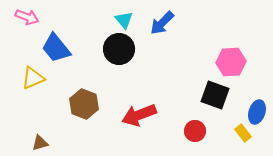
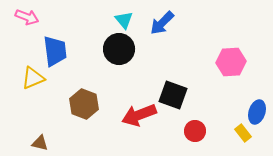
blue trapezoid: moved 1 px left, 3 px down; rotated 148 degrees counterclockwise
black square: moved 42 px left
brown triangle: rotated 30 degrees clockwise
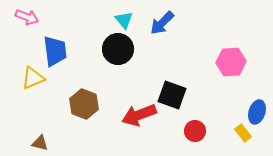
black circle: moved 1 px left
black square: moved 1 px left
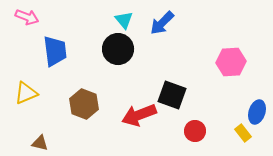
yellow triangle: moved 7 px left, 15 px down
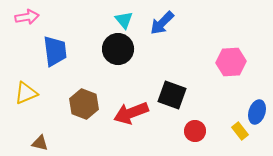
pink arrow: rotated 30 degrees counterclockwise
red arrow: moved 8 px left, 2 px up
yellow rectangle: moved 3 px left, 2 px up
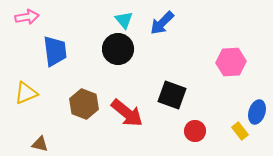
red arrow: moved 4 px left; rotated 120 degrees counterclockwise
brown triangle: moved 1 px down
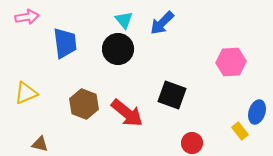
blue trapezoid: moved 10 px right, 8 px up
red circle: moved 3 px left, 12 px down
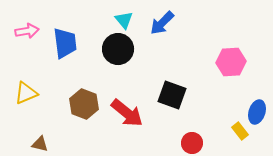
pink arrow: moved 14 px down
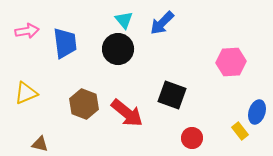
red circle: moved 5 px up
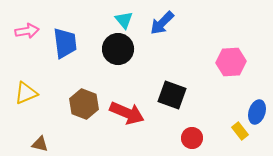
red arrow: rotated 16 degrees counterclockwise
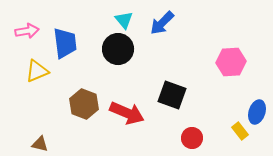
yellow triangle: moved 11 px right, 22 px up
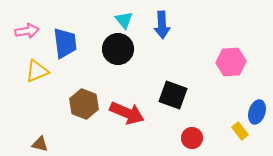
blue arrow: moved 2 px down; rotated 48 degrees counterclockwise
black square: moved 1 px right
